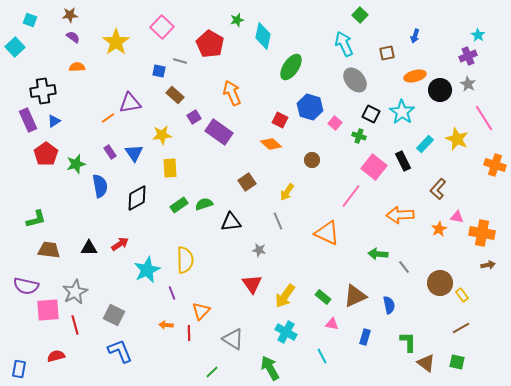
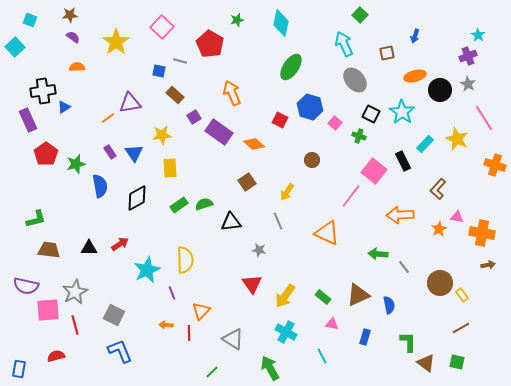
cyan diamond at (263, 36): moved 18 px right, 13 px up
blue triangle at (54, 121): moved 10 px right, 14 px up
orange diamond at (271, 144): moved 17 px left
pink square at (374, 167): moved 4 px down
brown triangle at (355, 296): moved 3 px right, 1 px up
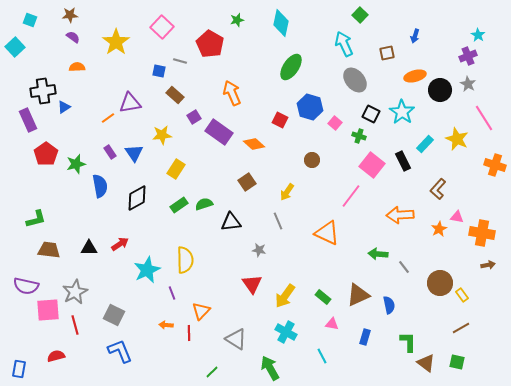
yellow rectangle at (170, 168): moved 6 px right, 1 px down; rotated 36 degrees clockwise
pink square at (374, 171): moved 2 px left, 6 px up
gray triangle at (233, 339): moved 3 px right
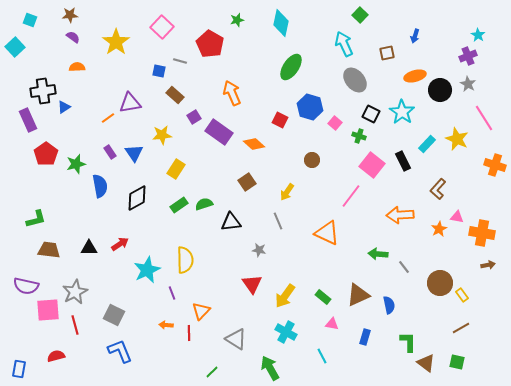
cyan rectangle at (425, 144): moved 2 px right
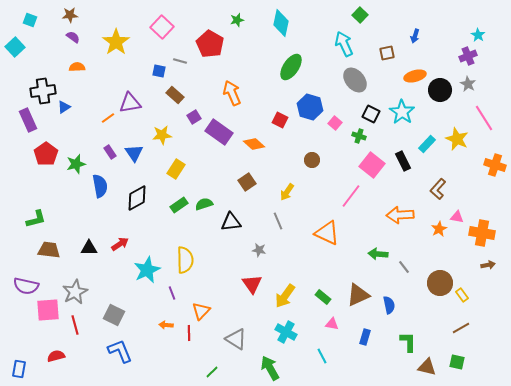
brown triangle at (426, 363): moved 1 px right, 4 px down; rotated 24 degrees counterclockwise
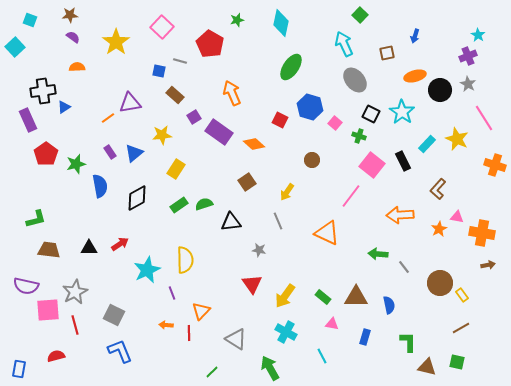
blue triangle at (134, 153): rotated 24 degrees clockwise
brown triangle at (358, 295): moved 2 px left, 2 px down; rotated 25 degrees clockwise
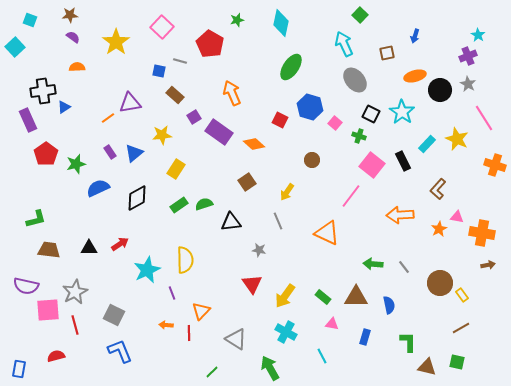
blue semicircle at (100, 186): moved 2 px left, 2 px down; rotated 105 degrees counterclockwise
green arrow at (378, 254): moved 5 px left, 10 px down
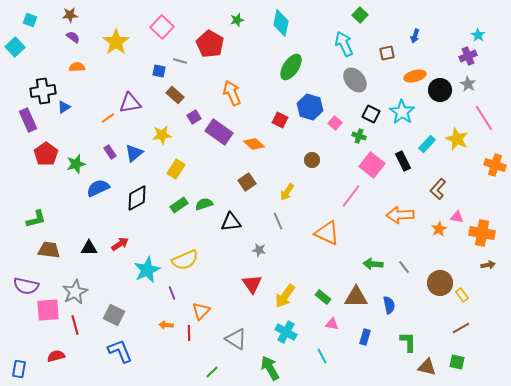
yellow semicircle at (185, 260): rotated 68 degrees clockwise
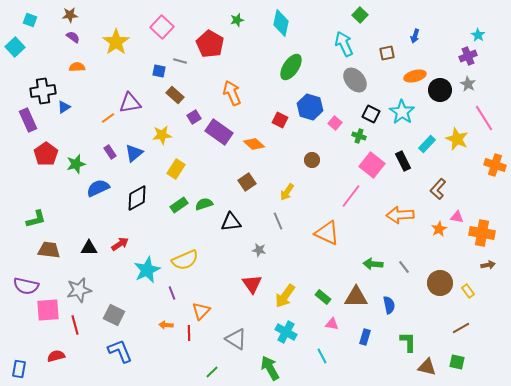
gray star at (75, 292): moved 4 px right, 2 px up; rotated 15 degrees clockwise
yellow rectangle at (462, 295): moved 6 px right, 4 px up
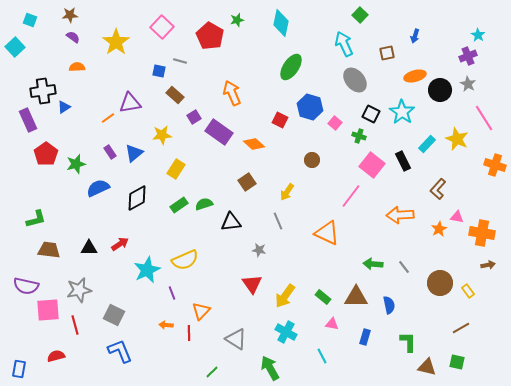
red pentagon at (210, 44): moved 8 px up
